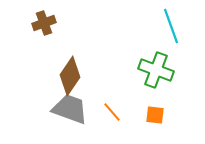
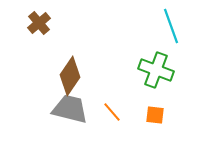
brown cross: moved 5 px left; rotated 20 degrees counterclockwise
gray trapezoid: rotated 6 degrees counterclockwise
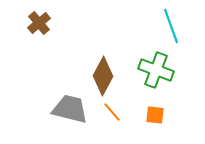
brown diamond: moved 33 px right; rotated 6 degrees counterclockwise
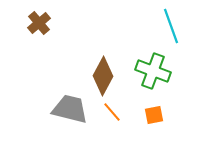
green cross: moved 3 px left, 1 px down
orange square: moved 1 px left; rotated 18 degrees counterclockwise
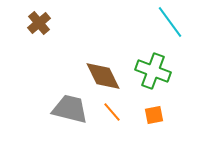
cyan line: moved 1 px left, 4 px up; rotated 16 degrees counterclockwise
brown diamond: rotated 54 degrees counterclockwise
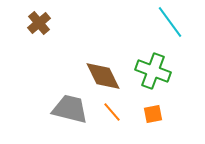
orange square: moved 1 px left, 1 px up
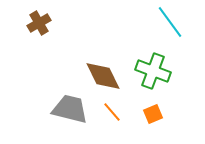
brown cross: rotated 10 degrees clockwise
orange square: rotated 12 degrees counterclockwise
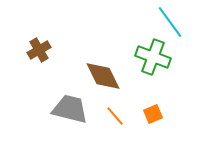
brown cross: moved 27 px down
green cross: moved 14 px up
orange line: moved 3 px right, 4 px down
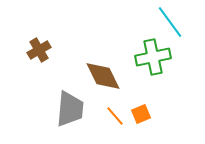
green cross: rotated 32 degrees counterclockwise
gray trapezoid: rotated 81 degrees clockwise
orange square: moved 12 px left
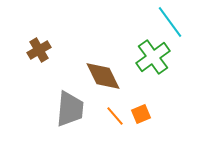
green cross: rotated 24 degrees counterclockwise
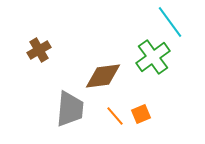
brown diamond: rotated 72 degrees counterclockwise
